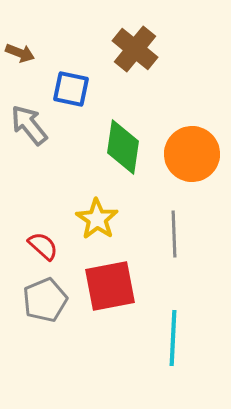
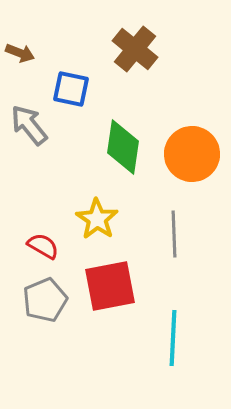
red semicircle: rotated 12 degrees counterclockwise
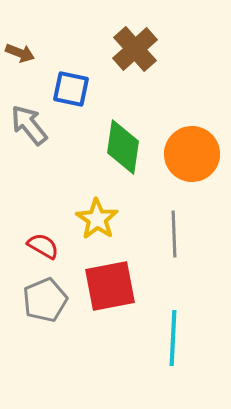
brown cross: rotated 9 degrees clockwise
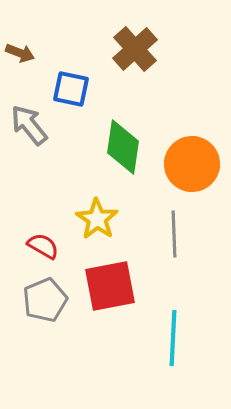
orange circle: moved 10 px down
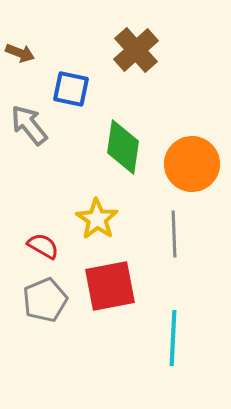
brown cross: moved 1 px right, 1 px down
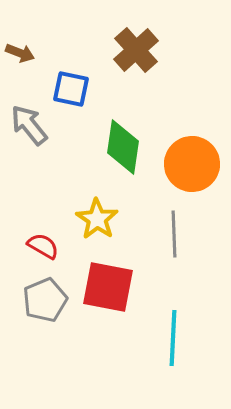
red square: moved 2 px left, 1 px down; rotated 22 degrees clockwise
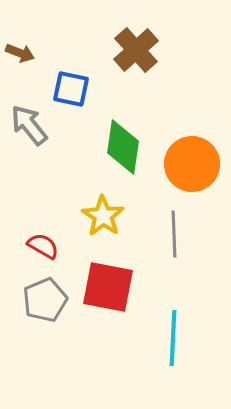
yellow star: moved 6 px right, 3 px up
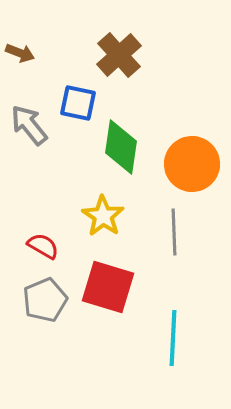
brown cross: moved 17 px left, 5 px down
blue square: moved 7 px right, 14 px down
green diamond: moved 2 px left
gray line: moved 2 px up
red square: rotated 6 degrees clockwise
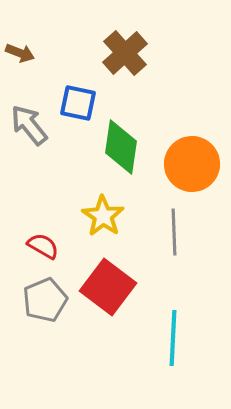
brown cross: moved 6 px right, 2 px up
red square: rotated 20 degrees clockwise
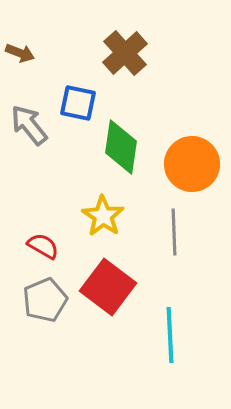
cyan line: moved 3 px left, 3 px up; rotated 6 degrees counterclockwise
